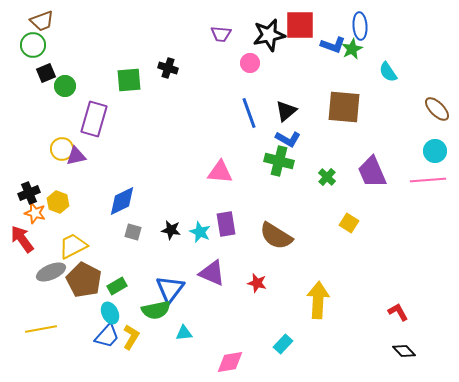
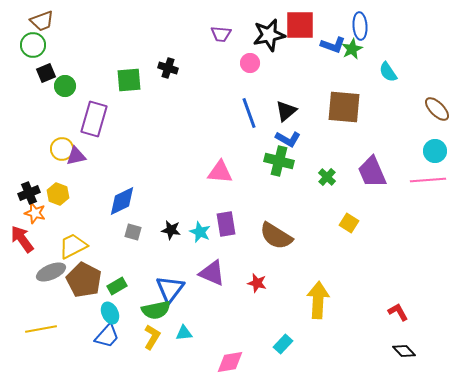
yellow hexagon at (58, 202): moved 8 px up
yellow L-shape at (131, 337): moved 21 px right
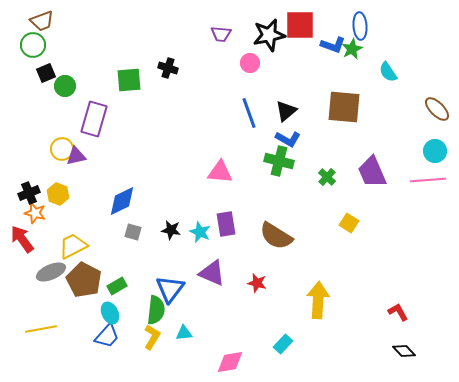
green semicircle at (156, 310): rotated 72 degrees counterclockwise
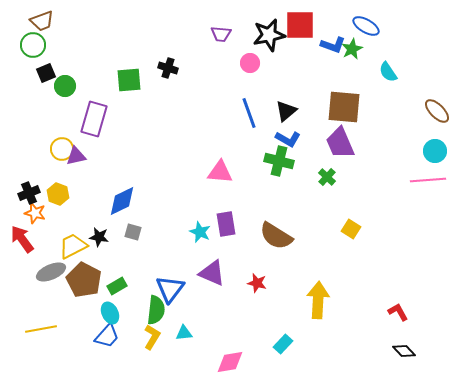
blue ellipse at (360, 26): moved 6 px right; rotated 56 degrees counterclockwise
brown ellipse at (437, 109): moved 2 px down
purple trapezoid at (372, 172): moved 32 px left, 29 px up
yellow square at (349, 223): moved 2 px right, 6 px down
black star at (171, 230): moved 72 px left, 7 px down
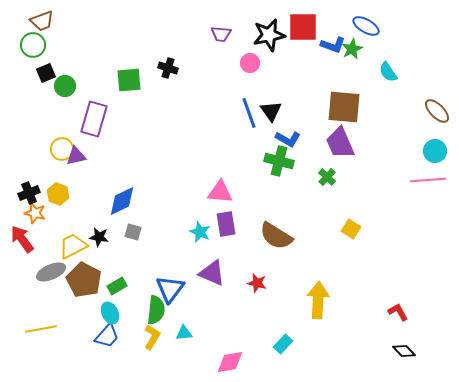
red square at (300, 25): moved 3 px right, 2 px down
black triangle at (286, 111): moved 15 px left; rotated 25 degrees counterclockwise
pink triangle at (220, 172): moved 20 px down
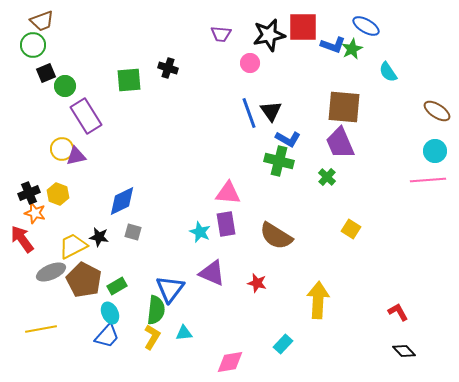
brown ellipse at (437, 111): rotated 12 degrees counterclockwise
purple rectangle at (94, 119): moved 8 px left, 3 px up; rotated 48 degrees counterclockwise
pink triangle at (220, 192): moved 8 px right, 1 px down
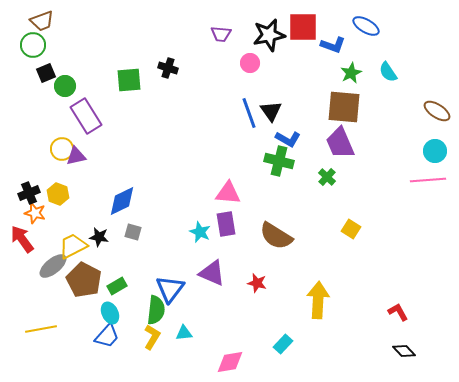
green star at (352, 49): moved 1 px left, 24 px down
gray ellipse at (51, 272): moved 2 px right, 6 px up; rotated 16 degrees counterclockwise
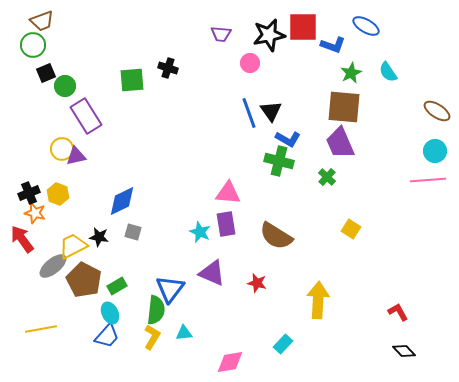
green square at (129, 80): moved 3 px right
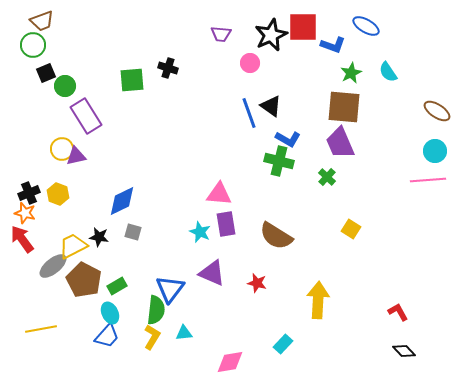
black star at (269, 35): moved 2 px right; rotated 12 degrees counterclockwise
black triangle at (271, 111): moved 5 px up; rotated 20 degrees counterclockwise
pink triangle at (228, 193): moved 9 px left, 1 px down
orange star at (35, 213): moved 10 px left
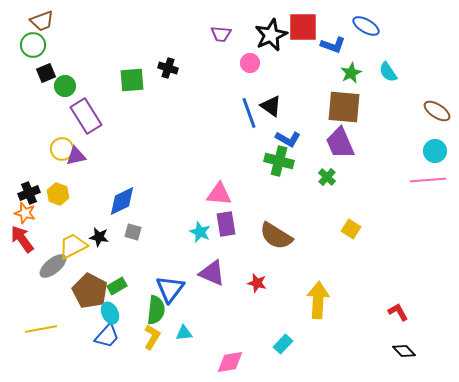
brown pentagon at (84, 280): moved 6 px right, 11 px down
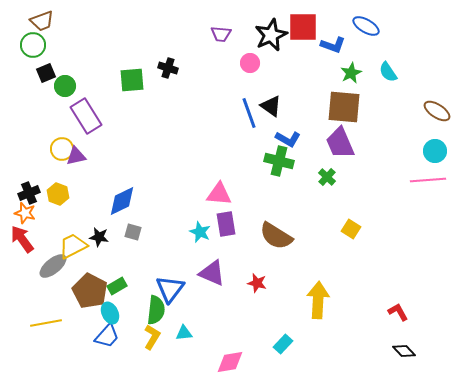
yellow line at (41, 329): moved 5 px right, 6 px up
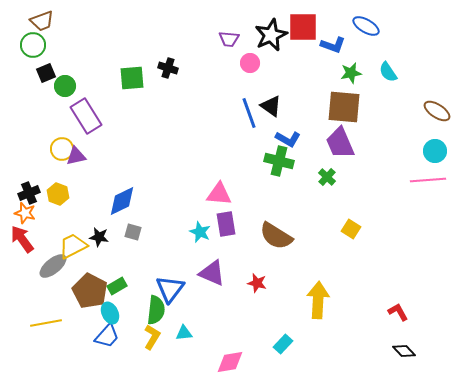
purple trapezoid at (221, 34): moved 8 px right, 5 px down
green star at (351, 73): rotated 15 degrees clockwise
green square at (132, 80): moved 2 px up
